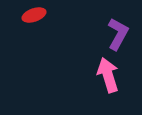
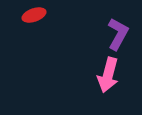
pink arrow: rotated 148 degrees counterclockwise
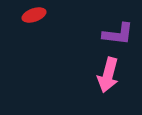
purple L-shape: rotated 68 degrees clockwise
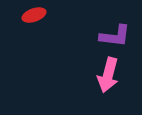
purple L-shape: moved 3 px left, 2 px down
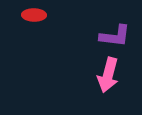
red ellipse: rotated 20 degrees clockwise
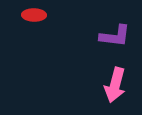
pink arrow: moved 7 px right, 10 px down
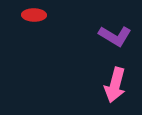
purple L-shape: rotated 24 degrees clockwise
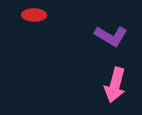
purple L-shape: moved 4 px left
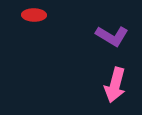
purple L-shape: moved 1 px right
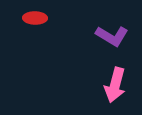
red ellipse: moved 1 px right, 3 px down
